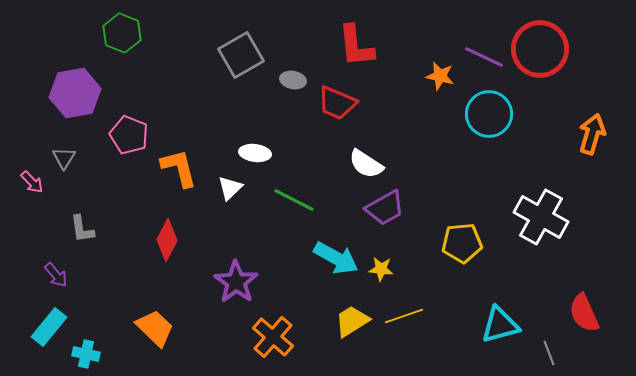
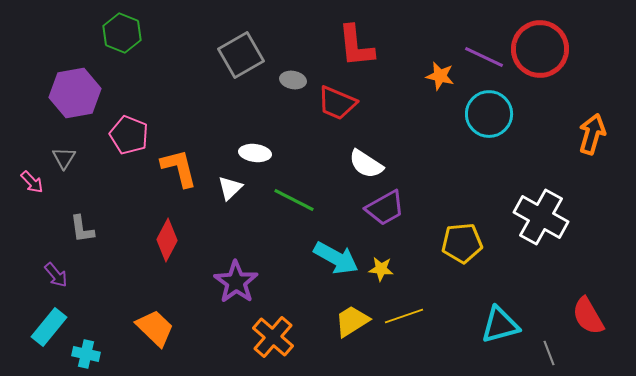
red semicircle: moved 4 px right, 3 px down; rotated 6 degrees counterclockwise
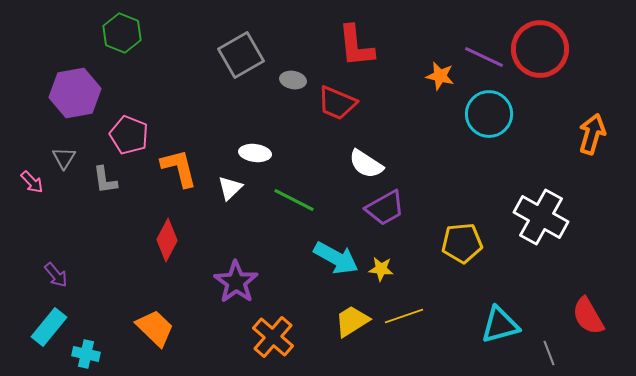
gray L-shape: moved 23 px right, 49 px up
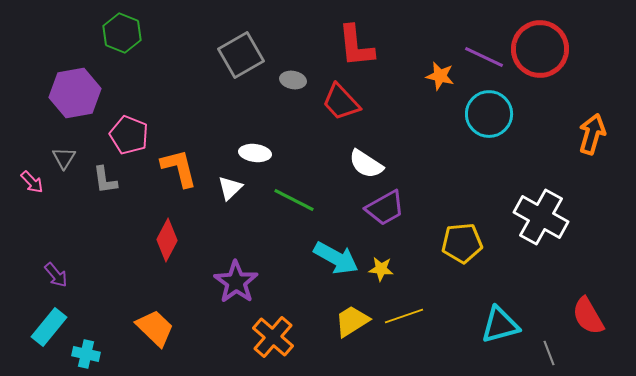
red trapezoid: moved 4 px right, 1 px up; rotated 24 degrees clockwise
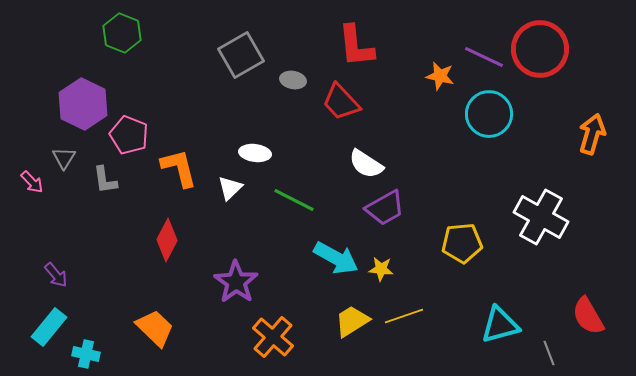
purple hexagon: moved 8 px right, 11 px down; rotated 24 degrees counterclockwise
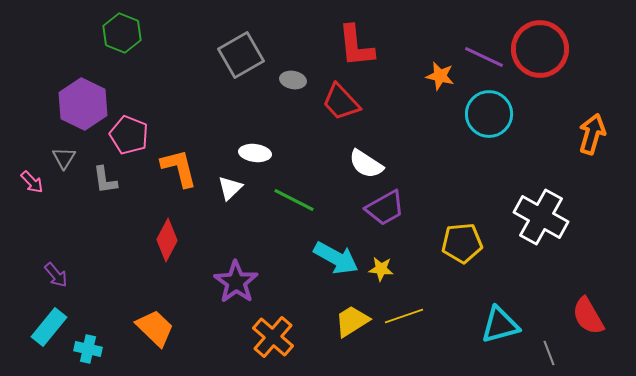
cyan cross: moved 2 px right, 5 px up
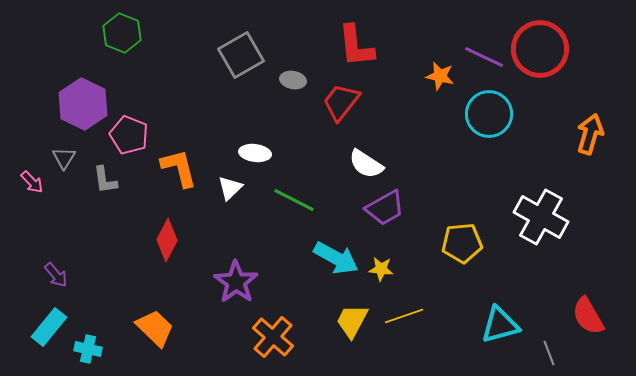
red trapezoid: rotated 81 degrees clockwise
orange arrow: moved 2 px left
yellow trapezoid: rotated 30 degrees counterclockwise
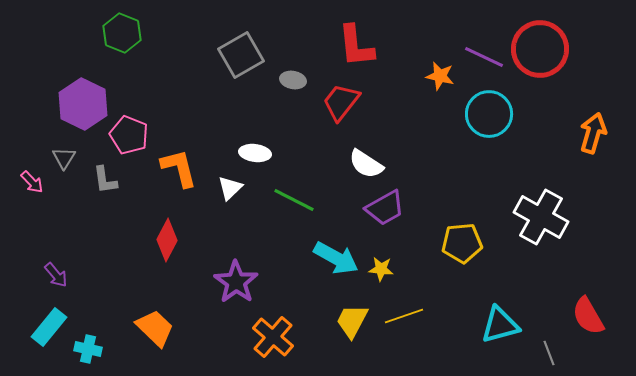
orange arrow: moved 3 px right, 1 px up
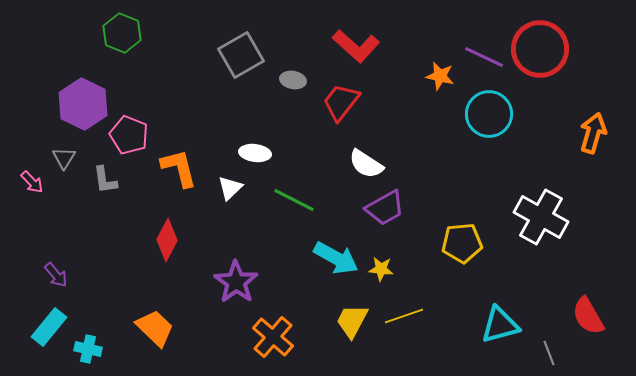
red L-shape: rotated 42 degrees counterclockwise
